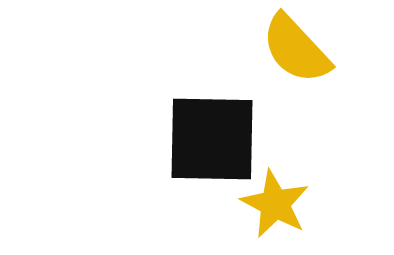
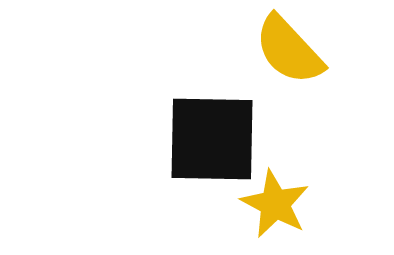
yellow semicircle: moved 7 px left, 1 px down
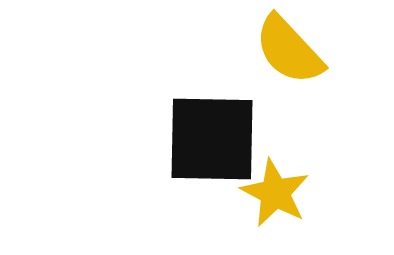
yellow star: moved 11 px up
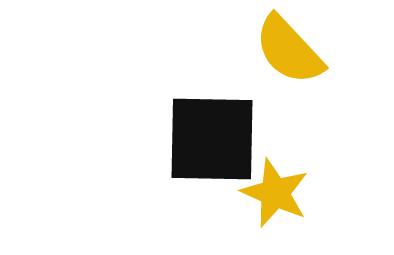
yellow star: rotated 4 degrees counterclockwise
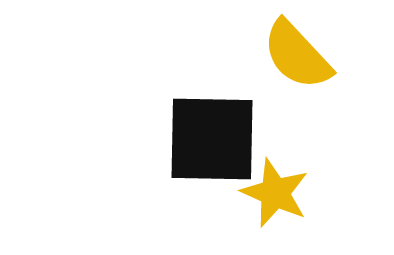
yellow semicircle: moved 8 px right, 5 px down
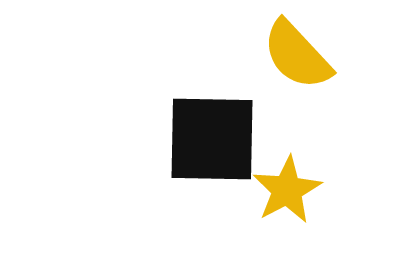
yellow star: moved 12 px right, 3 px up; rotated 20 degrees clockwise
